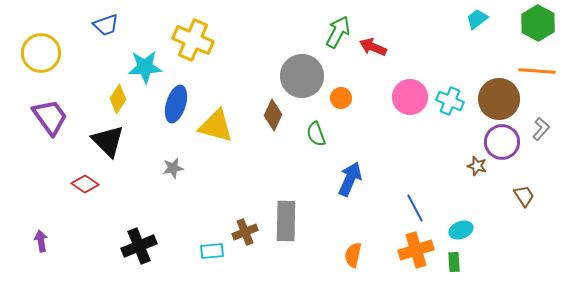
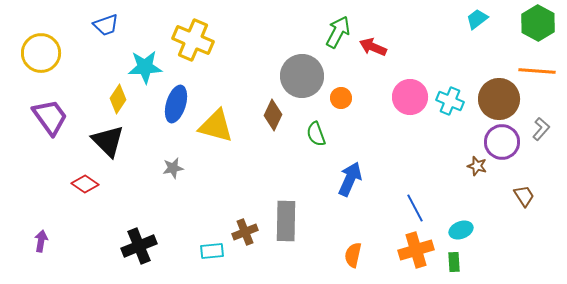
purple arrow: rotated 20 degrees clockwise
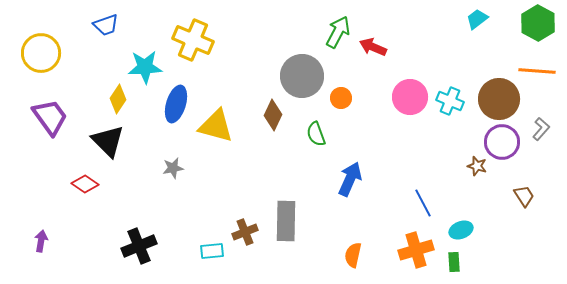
blue line: moved 8 px right, 5 px up
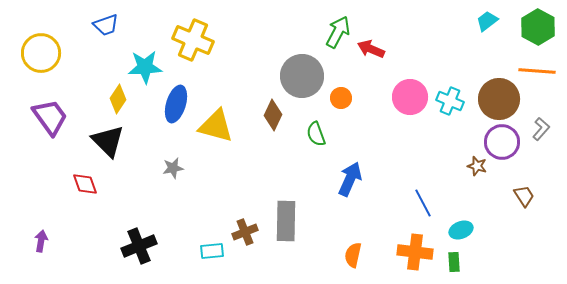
cyan trapezoid: moved 10 px right, 2 px down
green hexagon: moved 4 px down
red arrow: moved 2 px left, 2 px down
red diamond: rotated 36 degrees clockwise
orange cross: moved 1 px left, 2 px down; rotated 24 degrees clockwise
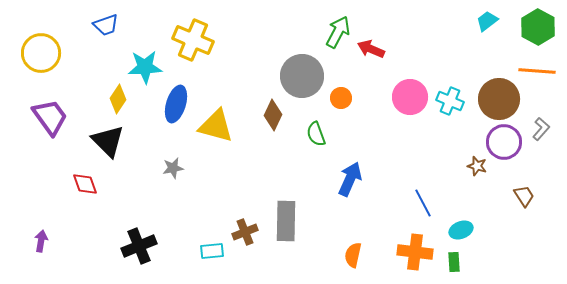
purple circle: moved 2 px right
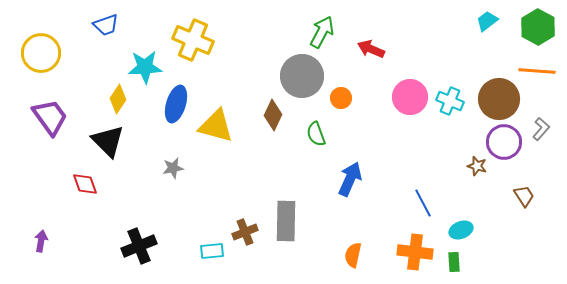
green arrow: moved 16 px left
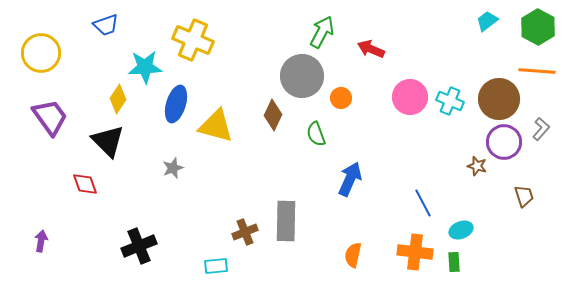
gray star: rotated 10 degrees counterclockwise
brown trapezoid: rotated 15 degrees clockwise
cyan rectangle: moved 4 px right, 15 px down
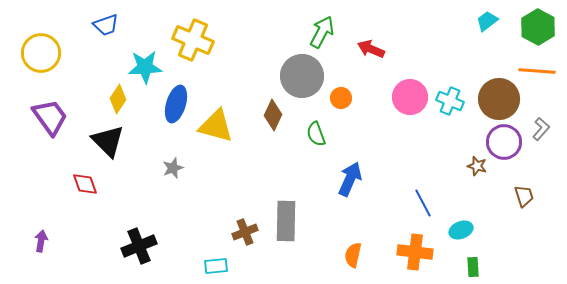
green rectangle: moved 19 px right, 5 px down
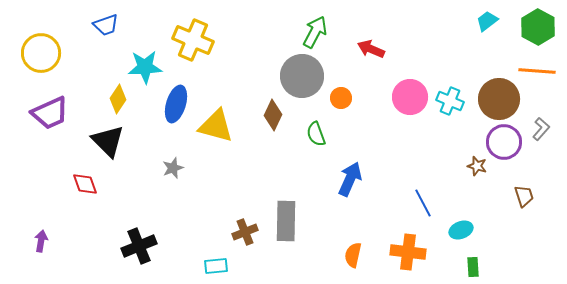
green arrow: moved 7 px left
purple trapezoid: moved 4 px up; rotated 102 degrees clockwise
orange cross: moved 7 px left
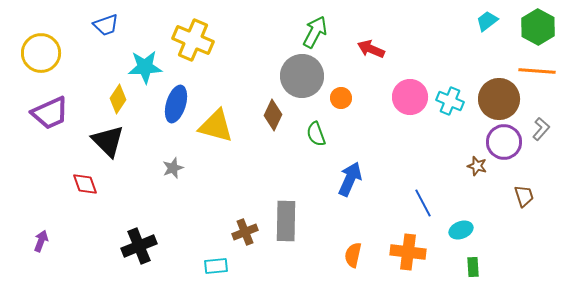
purple arrow: rotated 10 degrees clockwise
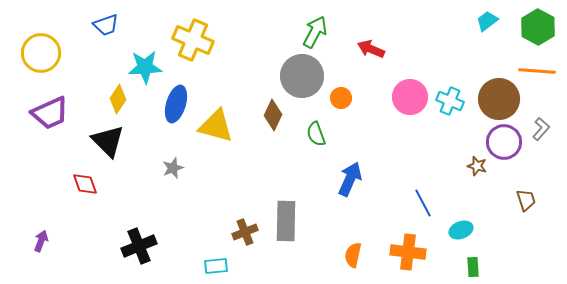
brown trapezoid: moved 2 px right, 4 px down
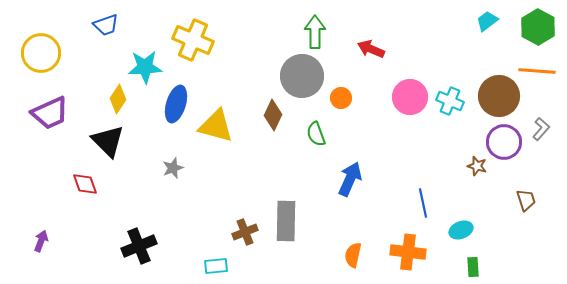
green arrow: rotated 28 degrees counterclockwise
brown circle: moved 3 px up
blue line: rotated 16 degrees clockwise
